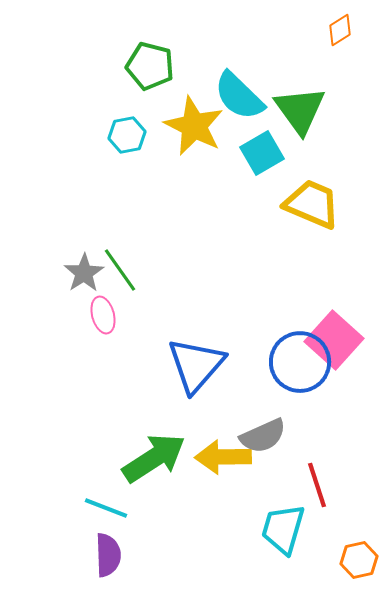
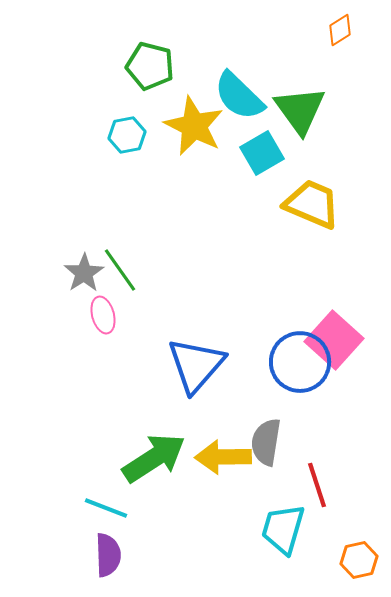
gray semicircle: moved 3 px right, 6 px down; rotated 123 degrees clockwise
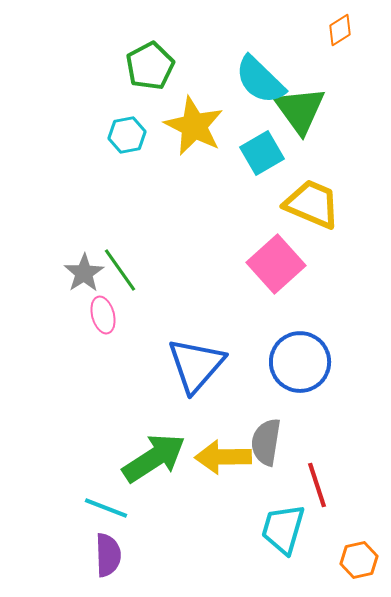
green pentagon: rotated 30 degrees clockwise
cyan semicircle: moved 21 px right, 16 px up
pink square: moved 58 px left, 76 px up; rotated 6 degrees clockwise
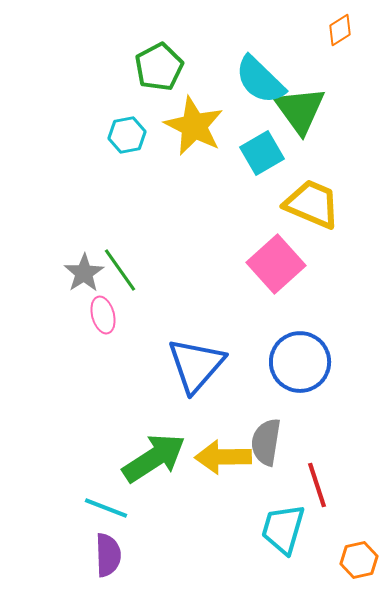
green pentagon: moved 9 px right, 1 px down
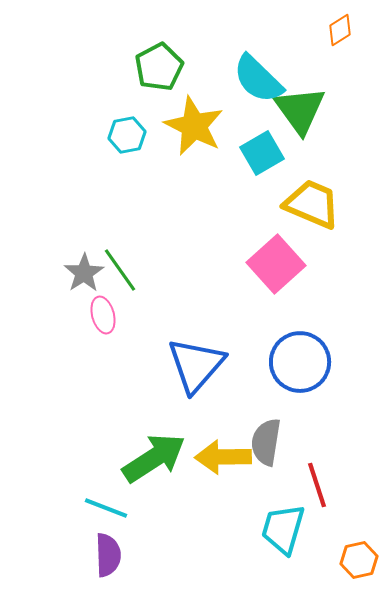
cyan semicircle: moved 2 px left, 1 px up
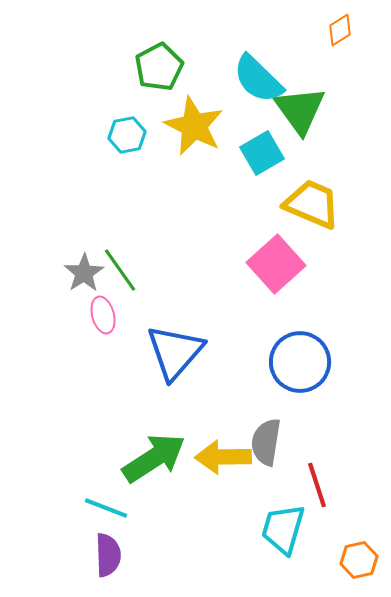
blue triangle: moved 21 px left, 13 px up
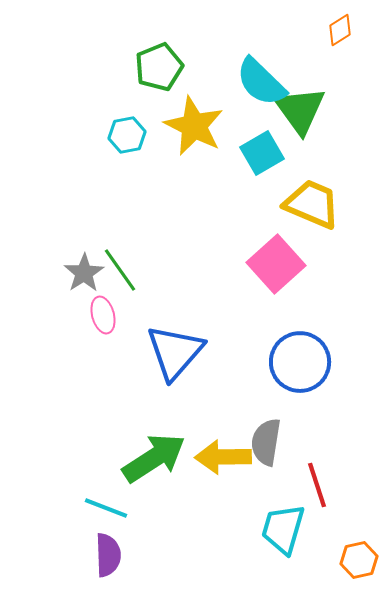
green pentagon: rotated 6 degrees clockwise
cyan semicircle: moved 3 px right, 3 px down
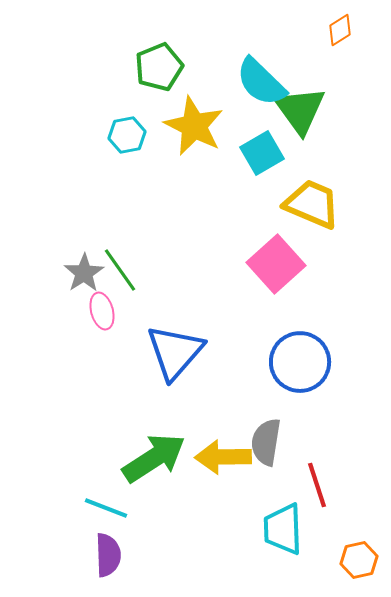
pink ellipse: moved 1 px left, 4 px up
cyan trapezoid: rotated 18 degrees counterclockwise
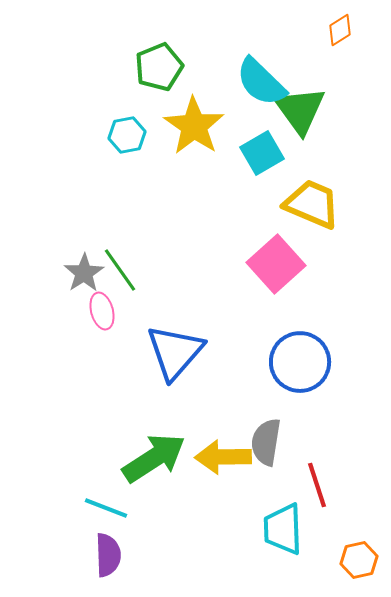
yellow star: rotated 8 degrees clockwise
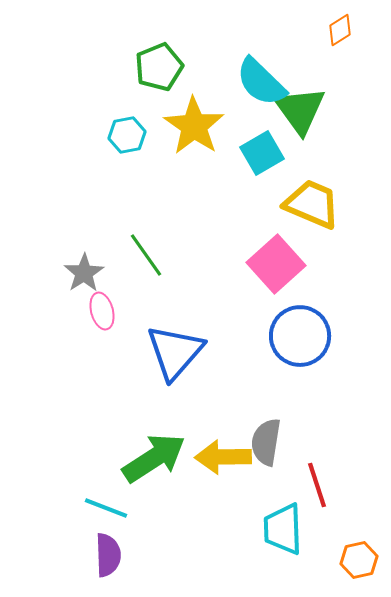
green line: moved 26 px right, 15 px up
blue circle: moved 26 px up
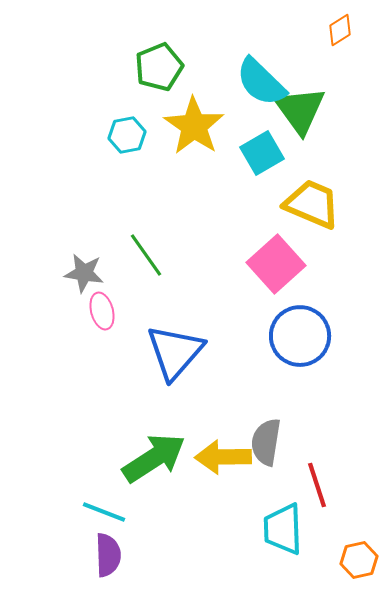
gray star: rotated 30 degrees counterclockwise
cyan line: moved 2 px left, 4 px down
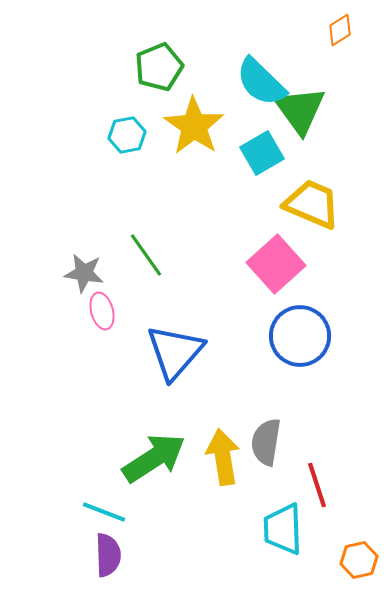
yellow arrow: rotated 82 degrees clockwise
